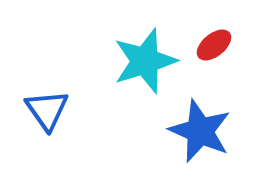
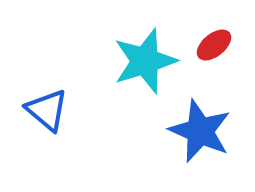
blue triangle: rotated 15 degrees counterclockwise
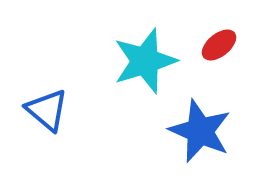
red ellipse: moved 5 px right
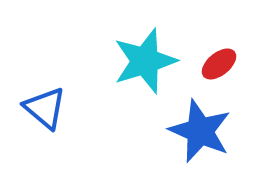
red ellipse: moved 19 px down
blue triangle: moved 2 px left, 2 px up
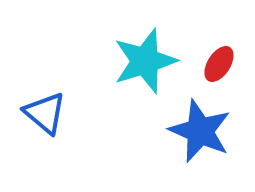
red ellipse: rotated 18 degrees counterclockwise
blue triangle: moved 5 px down
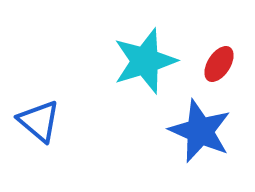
blue triangle: moved 6 px left, 8 px down
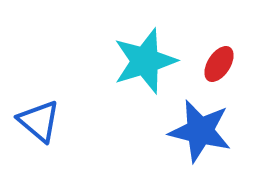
blue star: rotated 10 degrees counterclockwise
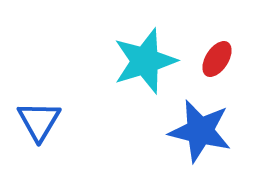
red ellipse: moved 2 px left, 5 px up
blue triangle: rotated 21 degrees clockwise
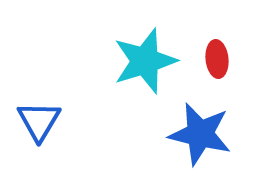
red ellipse: rotated 39 degrees counterclockwise
blue star: moved 3 px down
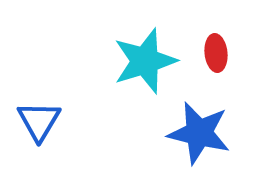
red ellipse: moved 1 px left, 6 px up
blue star: moved 1 px left, 1 px up
